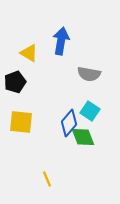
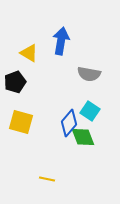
yellow square: rotated 10 degrees clockwise
yellow line: rotated 56 degrees counterclockwise
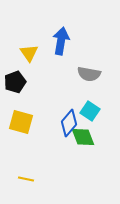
yellow triangle: rotated 24 degrees clockwise
yellow line: moved 21 px left
